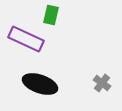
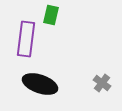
purple rectangle: rotated 72 degrees clockwise
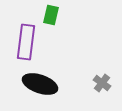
purple rectangle: moved 3 px down
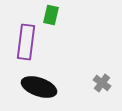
black ellipse: moved 1 px left, 3 px down
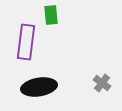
green rectangle: rotated 18 degrees counterclockwise
black ellipse: rotated 28 degrees counterclockwise
